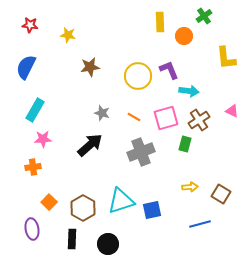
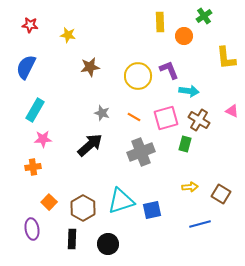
brown cross: rotated 25 degrees counterclockwise
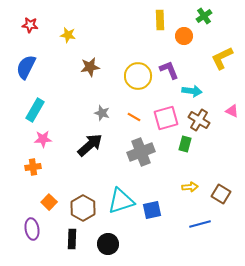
yellow rectangle: moved 2 px up
yellow L-shape: moved 4 px left; rotated 70 degrees clockwise
cyan arrow: moved 3 px right
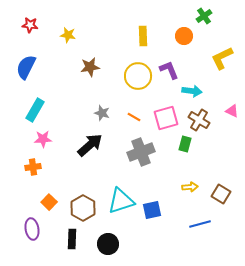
yellow rectangle: moved 17 px left, 16 px down
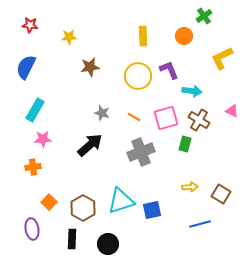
yellow star: moved 1 px right, 2 px down; rotated 14 degrees counterclockwise
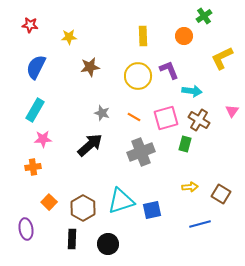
blue semicircle: moved 10 px right
pink triangle: rotated 40 degrees clockwise
purple ellipse: moved 6 px left
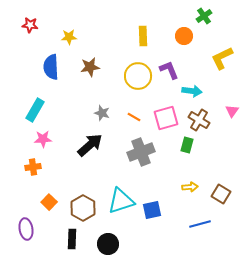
blue semicircle: moved 15 px right; rotated 30 degrees counterclockwise
green rectangle: moved 2 px right, 1 px down
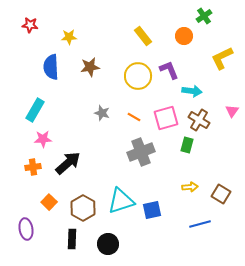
yellow rectangle: rotated 36 degrees counterclockwise
black arrow: moved 22 px left, 18 px down
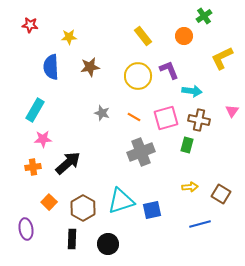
brown cross: rotated 20 degrees counterclockwise
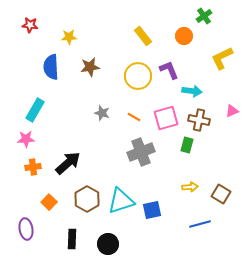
pink triangle: rotated 32 degrees clockwise
pink star: moved 17 px left
brown hexagon: moved 4 px right, 9 px up
